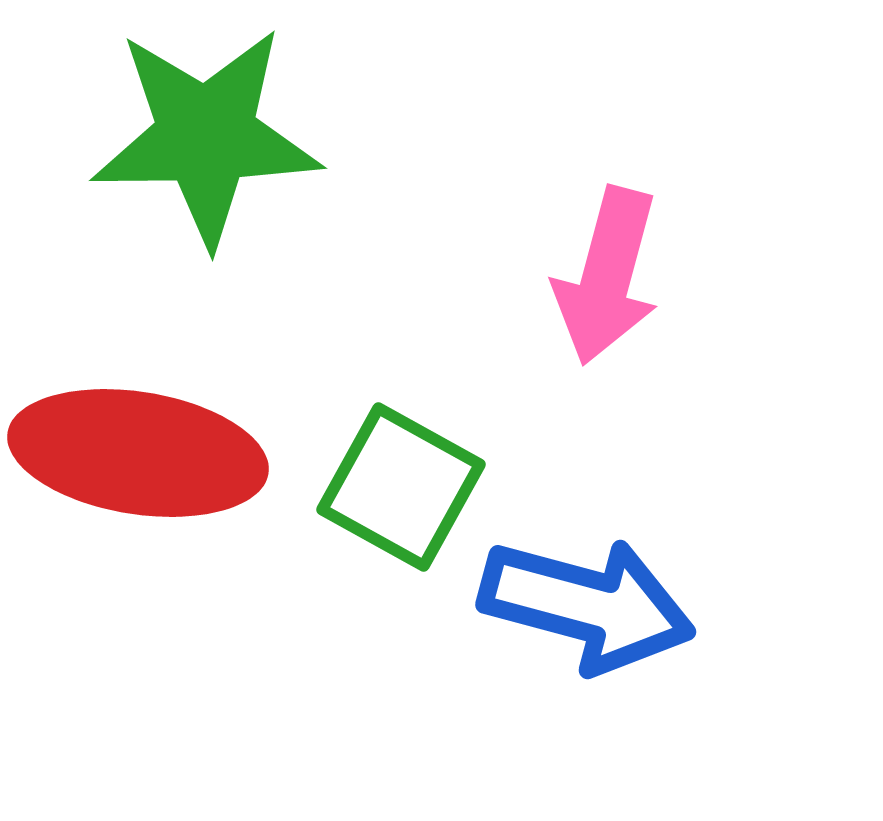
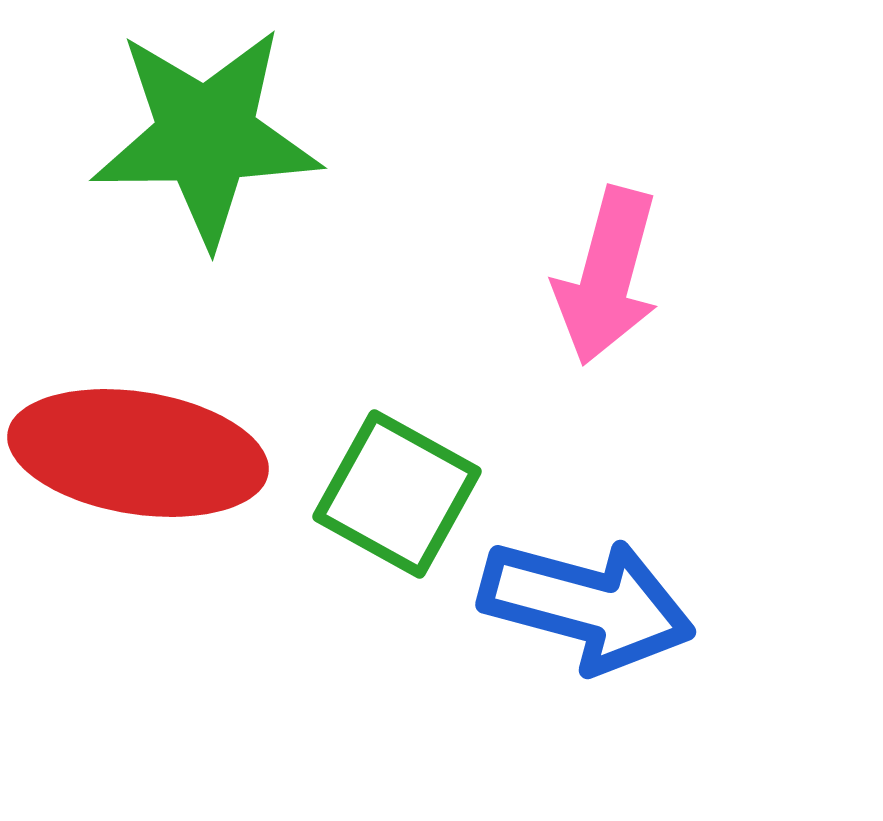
green square: moved 4 px left, 7 px down
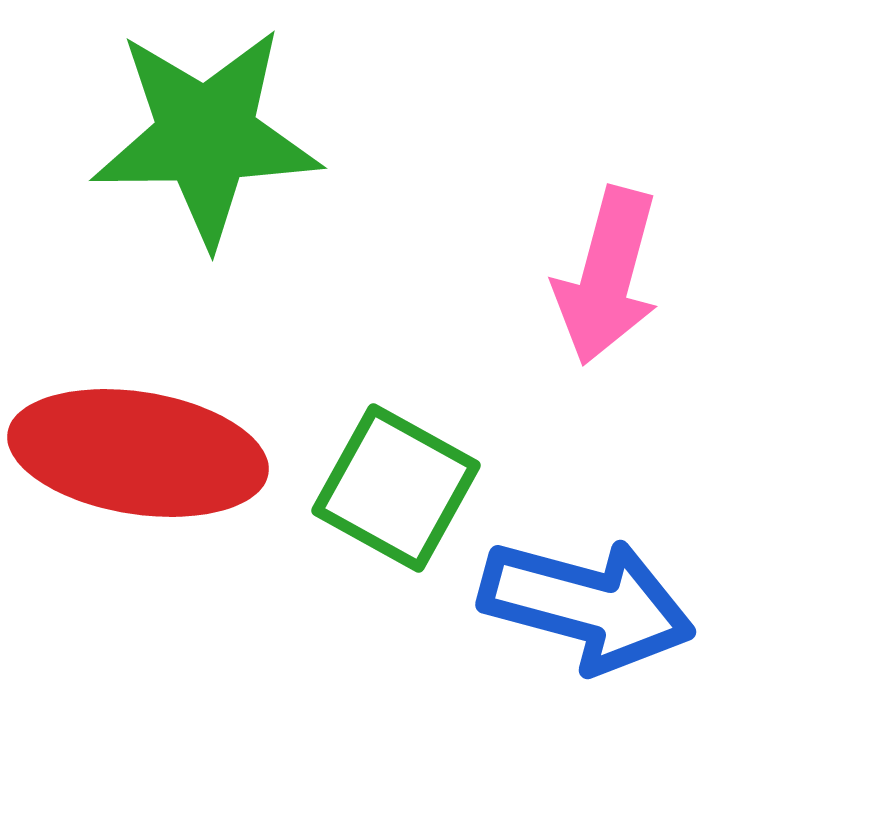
green square: moved 1 px left, 6 px up
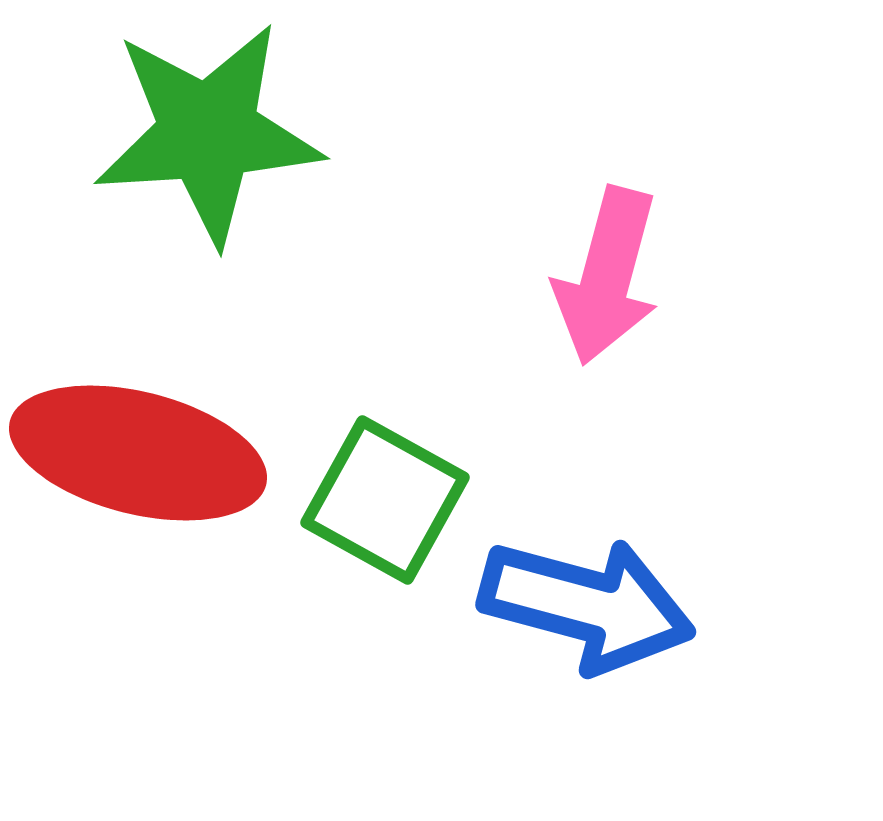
green star: moved 2 px right, 3 px up; rotated 3 degrees counterclockwise
red ellipse: rotated 5 degrees clockwise
green square: moved 11 px left, 12 px down
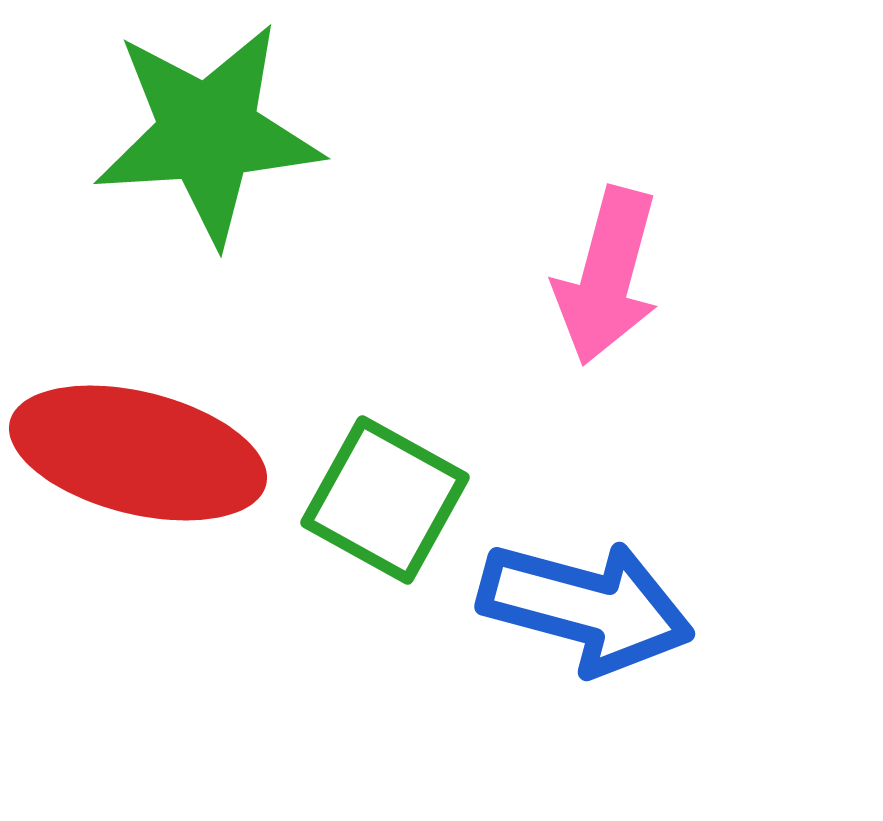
blue arrow: moved 1 px left, 2 px down
